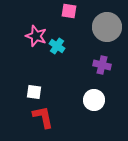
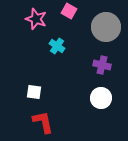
pink square: rotated 21 degrees clockwise
gray circle: moved 1 px left
pink star: moved 17 px up
white circle: moved 7 px right, 2 px up
red L-shape: moved 5 px down
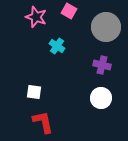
pink star: moved 2 px up
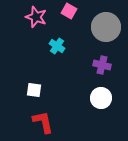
white square: moved 2 px up
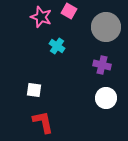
pink star: moved 5 px right
white circle: moved 5 px right
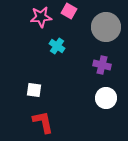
pink star: rotated 25 degrees counterclockwise
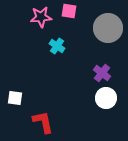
pink square: rotated 21 degrees counterclockwise
gray circle: moved 2 px right, 1 px down
purple cross: moved 8 px down; rotated 24 degrees clockwise
white square: moved 19 px left, 8 px down
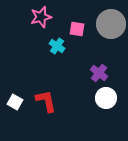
pink square: moved 8 px right, 18 px down
pink star: rotated 10 degrees counterclockwise
gray circle: moved 3 px right, 4 px up
purple cross: moved 3 px left
white square: moved 4 px down; rotated 21 degrees clockwise
red L-shape: moved 3 px right, 21 px up
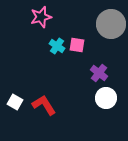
pink square: moved 16 px down
red L-shape: moved 2 px left, 4 px down; rotated 20 degrees counterclockwise
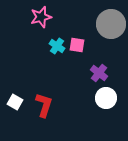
red L-shape: rotated 50 degrees clockwise
